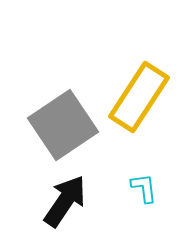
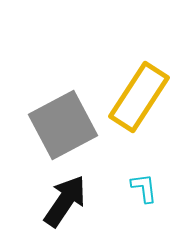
gray square: rotated 6 degrees clockwise
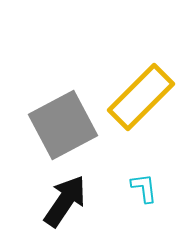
yellow rectangle: moved 2 px right; rotated 12 degrees clockwise
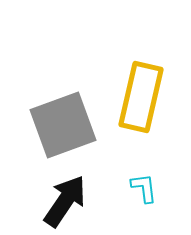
yellow rectangle: rotated 32 degrees counterclockwise
gray square: rotated 8 degrees clockwise
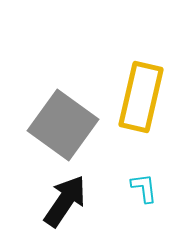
gray square: rotated 34 degrees counterclockwise
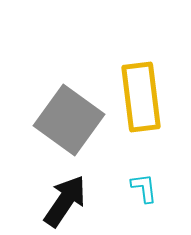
yellow rectangle: rotated 20 degrees counterclockwise
gray square: moved 6 px right, 5 px up
